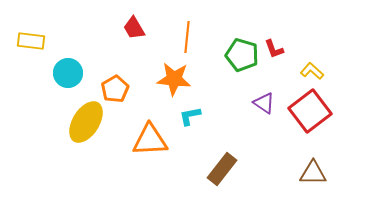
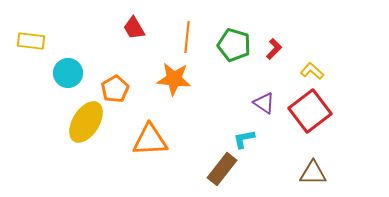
red L-shape: rotated 115 degrees counterclockwise
green pentagon: moved 8 px left, 10 px up
cyan L-shape: moved 54 px right, 23 px down
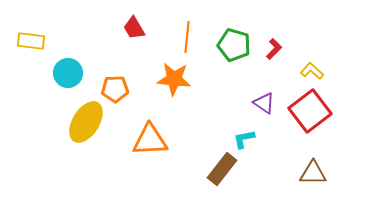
orange pentagon: rotated 28 degrees clockwise
